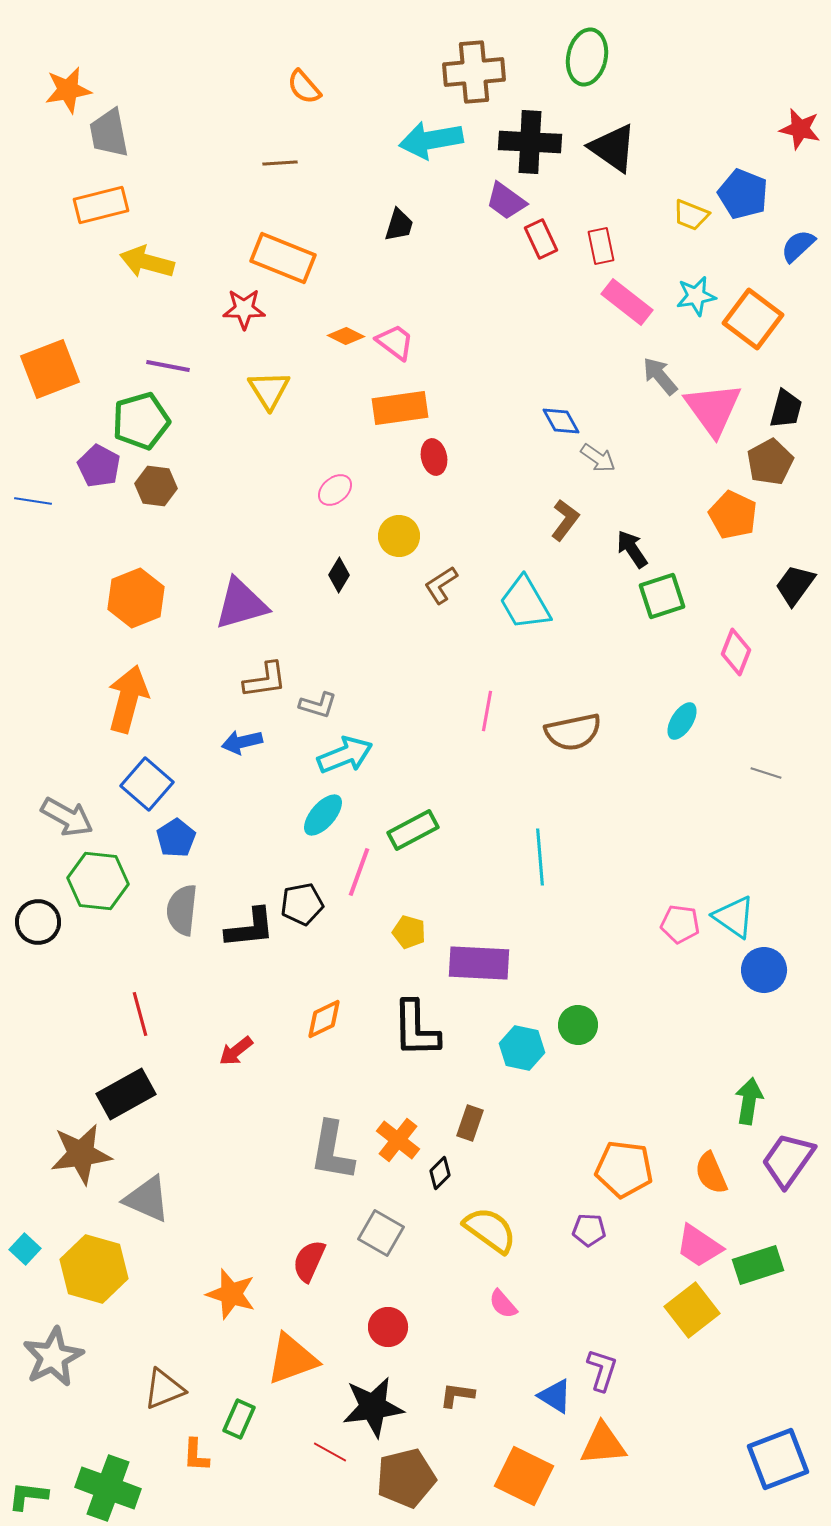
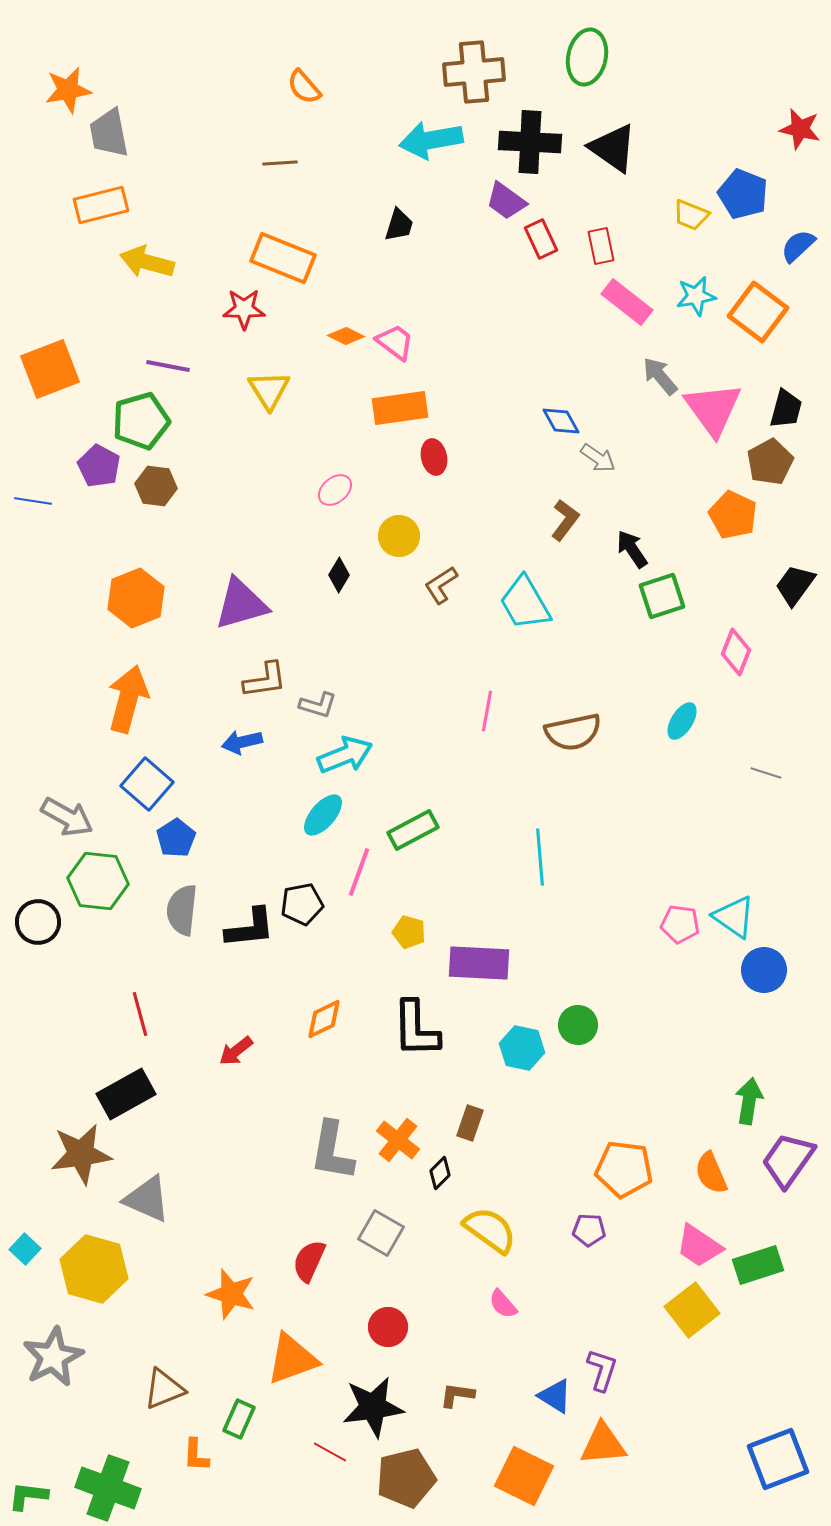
orange square at (753, 319): moved 5 px right, 7 px up
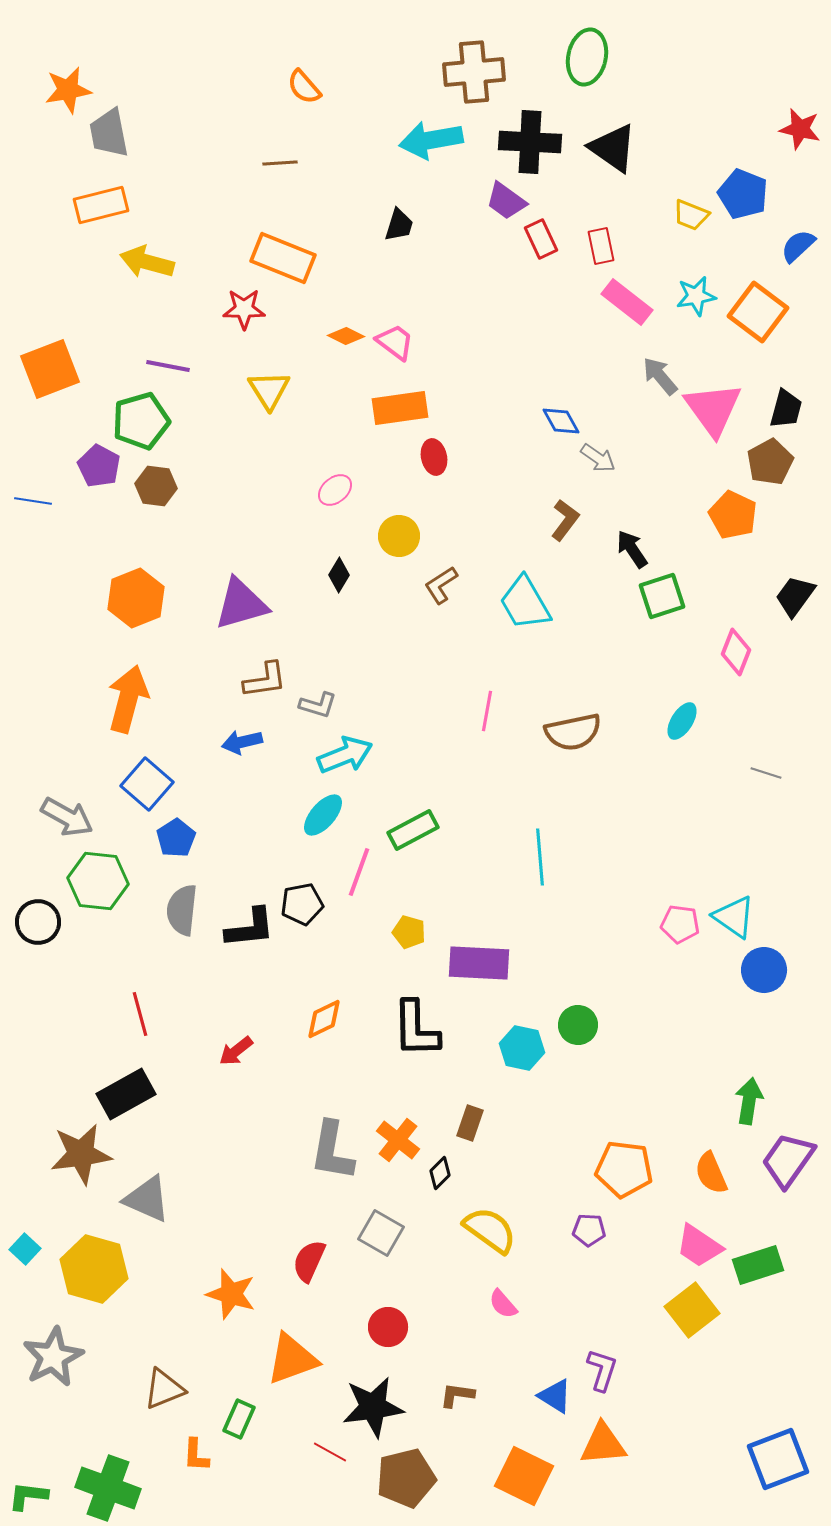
black trapezoid at (795, 585): moved 11 px down
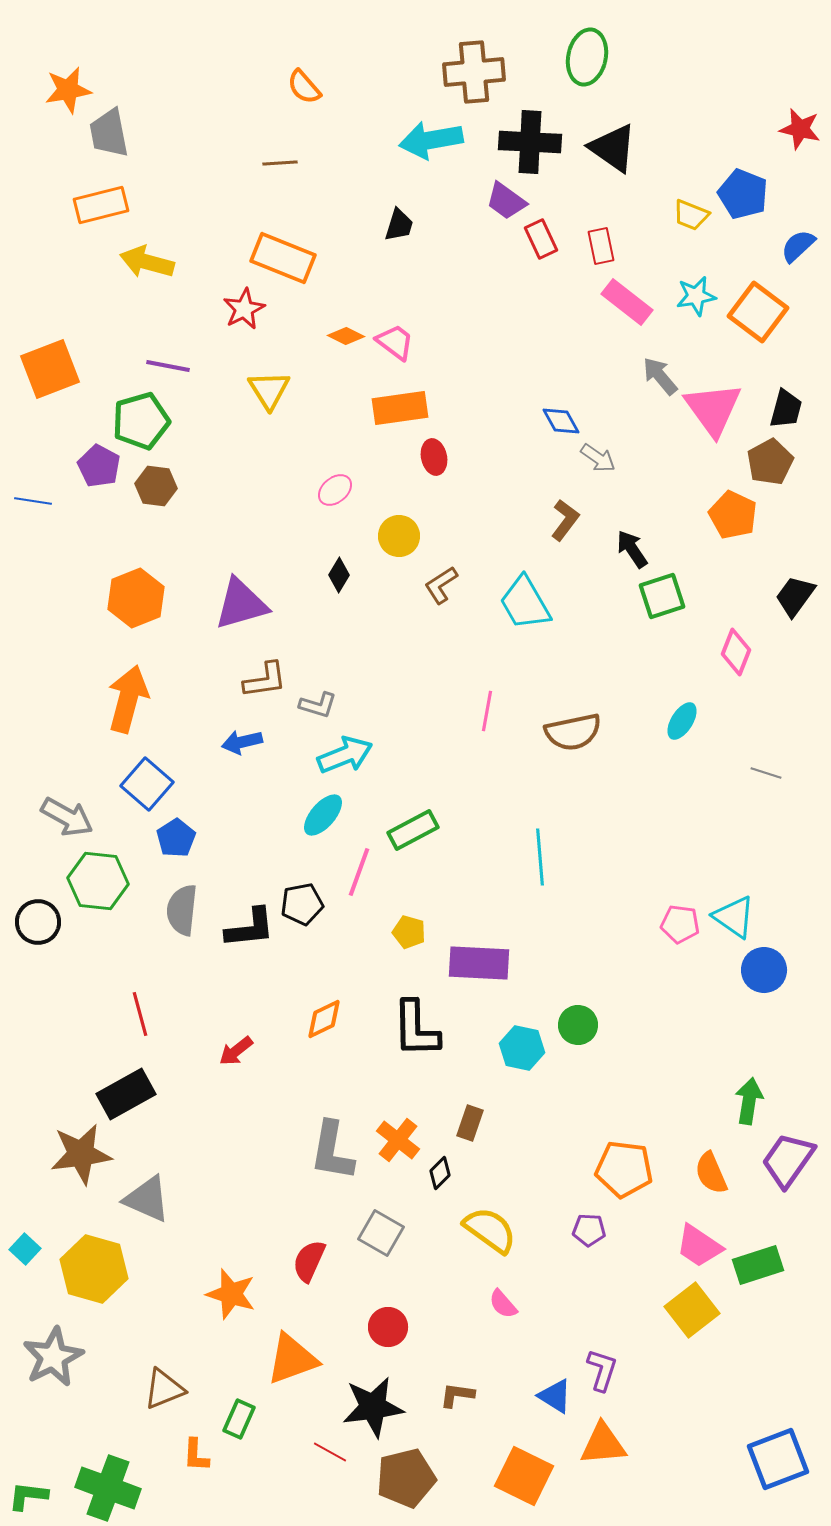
red star at (244, 309): rotated 27 degrees counterclockwise
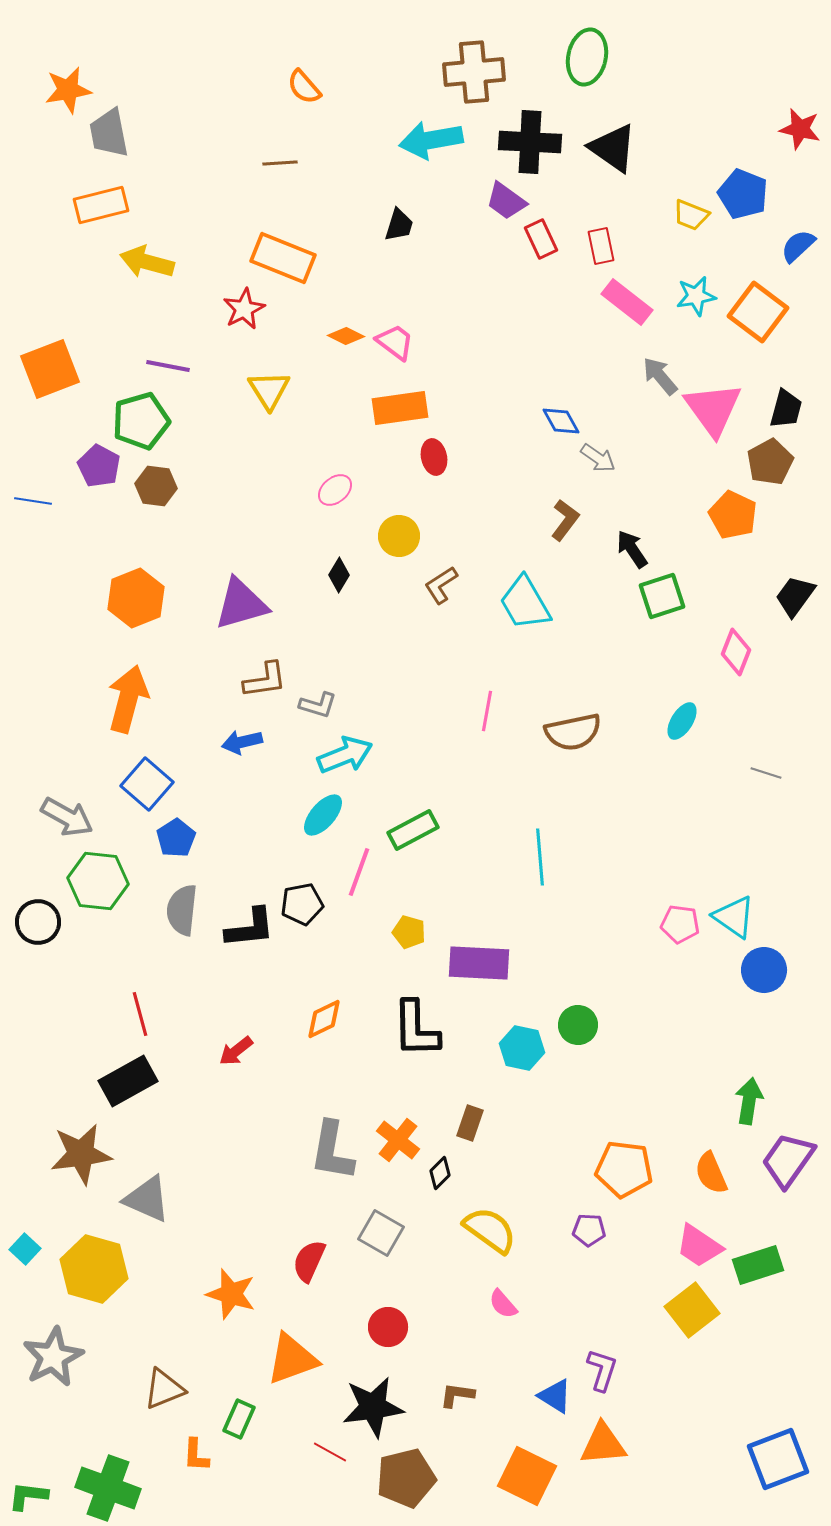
black rectangle at (126, 1094): moved 2 px right, 13 px up
orange square at (524, 1476): moved 3 px right
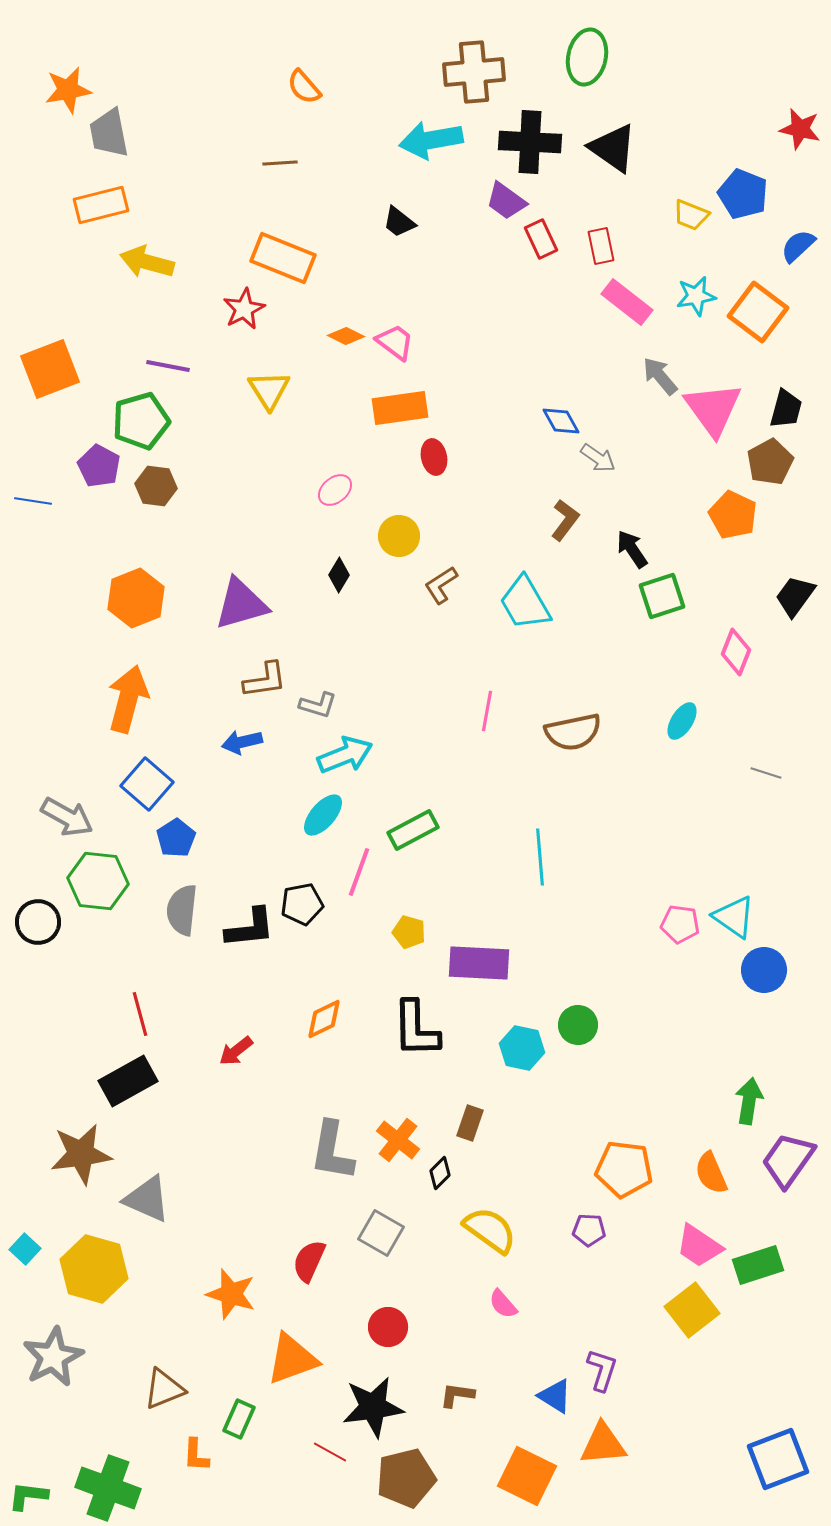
black trapezoid at (399, 225): moved 3 px up; rotated 111 degrees clockwise
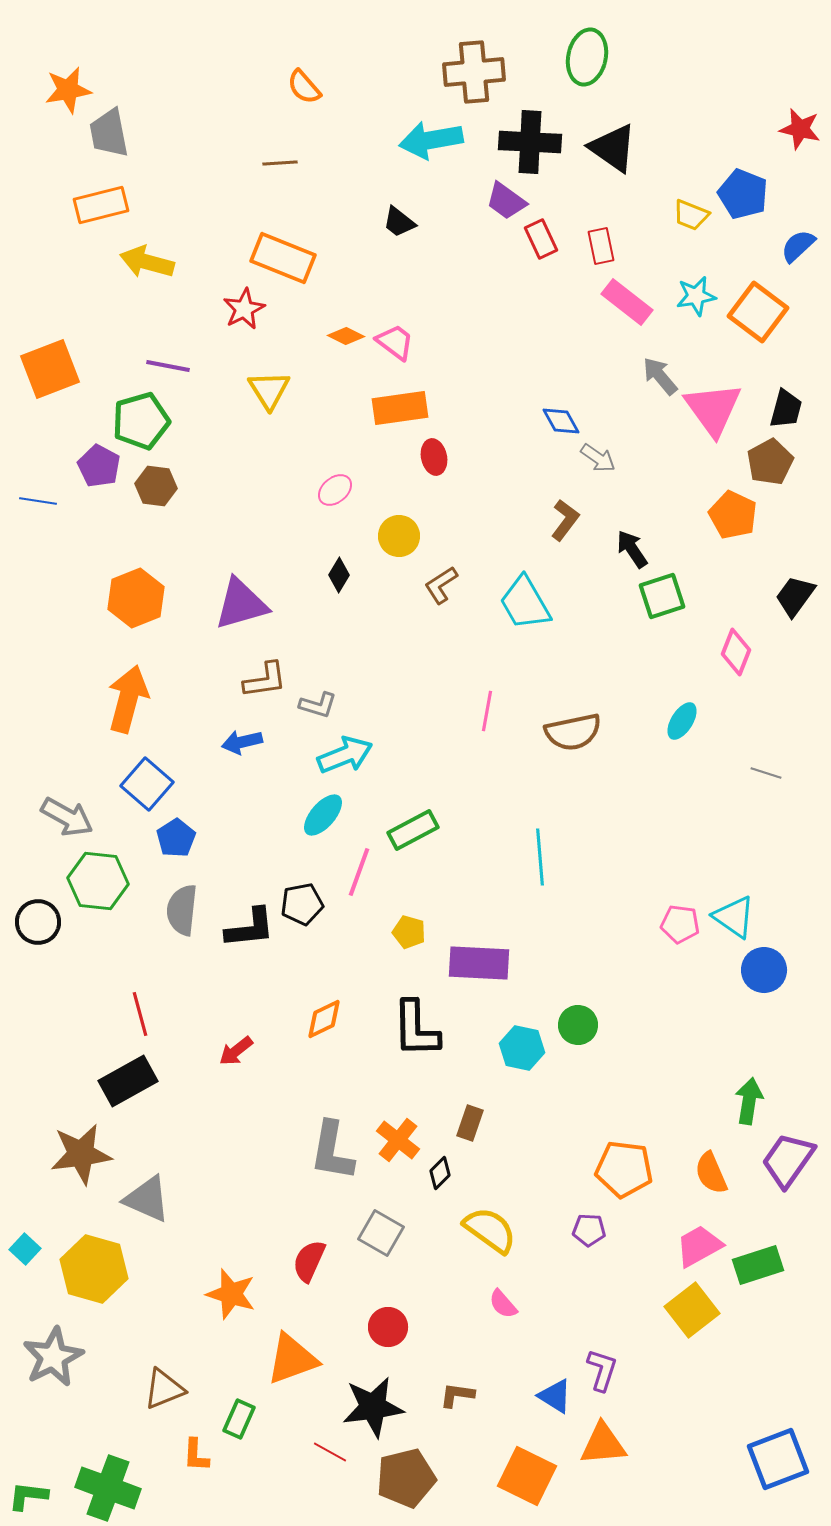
blue line at (33, 501): moved 5 px right
pink trapezoid at (699, 1246): rotated 117 degrees clockwise
